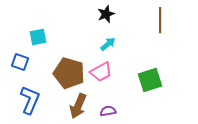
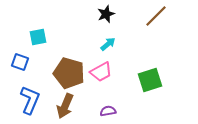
brown line: moved 4 px left, 4 px up; rotated 45 degrees clockwise
brown arrow: moved 13 px left
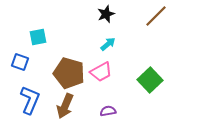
green square: rotated 25 degrees counterclockwise
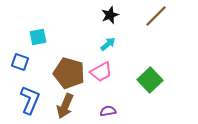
black star: moved 4 px right, 1 px down
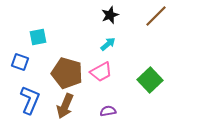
brown pentagon: moved 2 px left
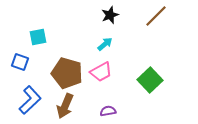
cyan arrow: moved 3 px left
blue L-shape: rotated 24 degrees clockwise
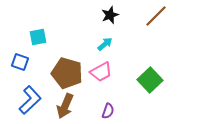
purple semicircle: rotated 119 degrees clockwise
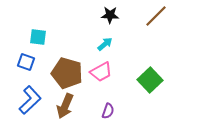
black star: rotated 24 degrees clockwise
cyan square: rotated 18 degrees clockwise
blue square: moved 6 px right
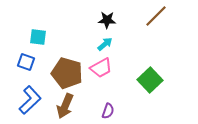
black star: moved 3 px left, 5 px down
pink trapezoid: moved 4 px up
